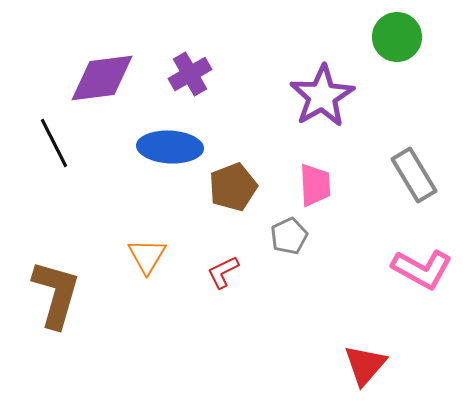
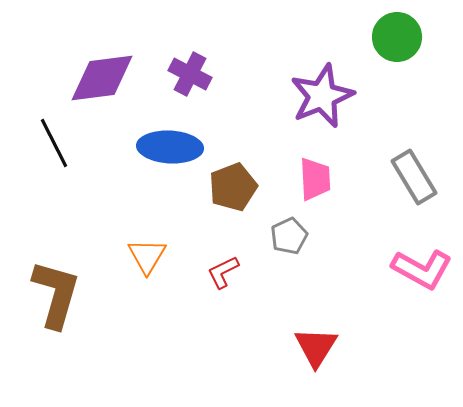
purple cross: rotated 33 degrees counterclockwise
purple star: rotated 8 degrees clockwise
gray rectangle: moved 2 px down
pink trapezoid: moved 6 px up
red triangle: moved 49 px left, 18 px up; rotated 9 degrees counterclockwise
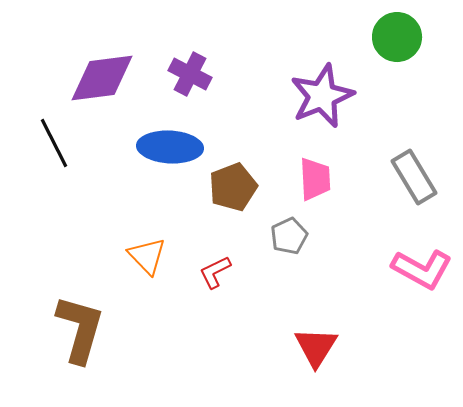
orange triangle: rotated 15 degrees counterclockwise
red L-shape: moved 8 px left
brown L-shape: moved 24 px right, 35 px down
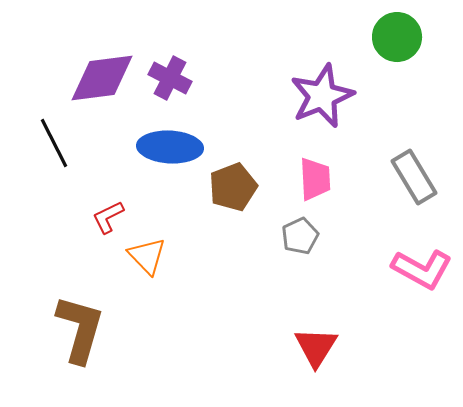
purple cross: moved 20 px left, 4 px down
gray pentagon: moved 11 px right
red L-shape: moved 107 px left, 55 px up
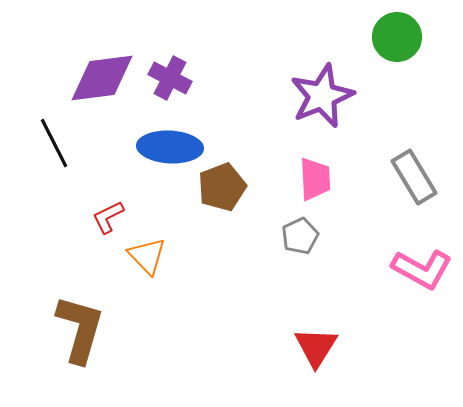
brown pentagon: moved 11 px left
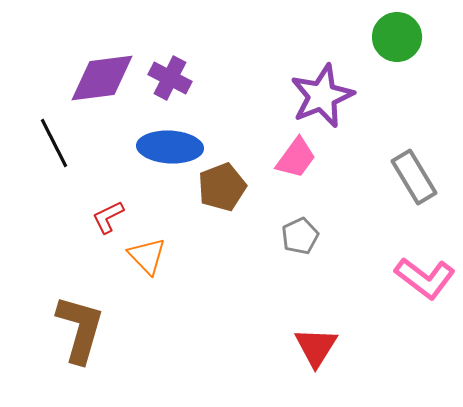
pink trapezoid: moved 19 px left, 21 px up; rotated 39 degrees clockwise
pink L-shape: moved 3 px right, 9 px down; rotated 8 degrees clockwise
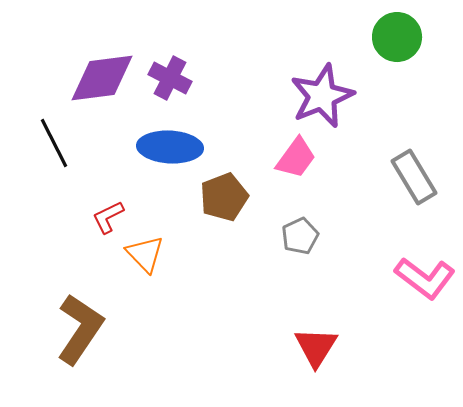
brown pentagon: moved 2 px right, 10 px down
orange triangle: moved 2 px left, 2 px up
brown L-shape: rotated 18 degrees clockwise
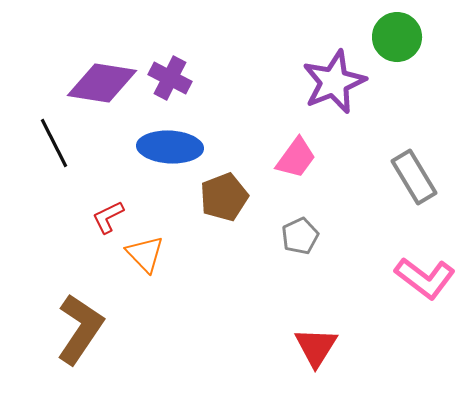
purple diamond: moved 5 px down; rotated 16 degrees clockwise
purple star: moved 12 px right, 14 px up
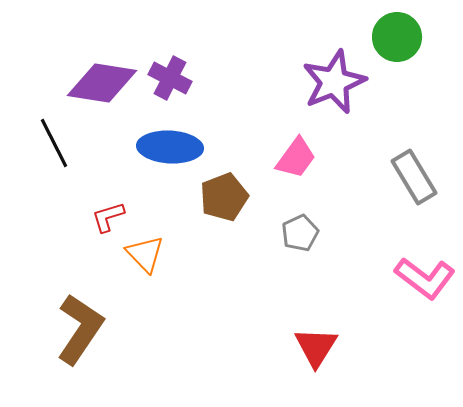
red L-shape: rotated 9 degrees clockwise
gray pentagon: moved 3 px up
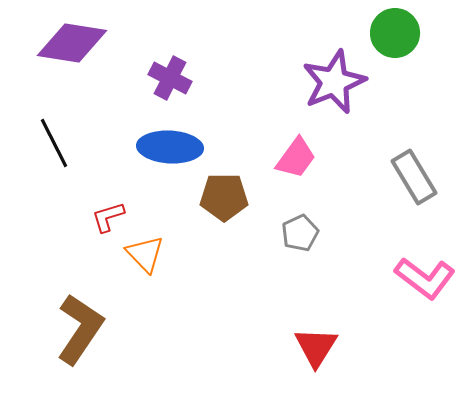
green circle: moved 2 px left, 4 px up
purple diamond: moved 30 px left, 40 px up
brown pentagon: rotated 21 degrees clockwise
